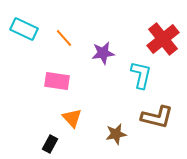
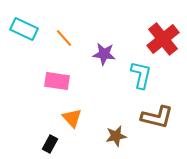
purple star: moved 1 px right, 1 px down; rotated 15 degrees clockwise
brown star: moved 2 px down
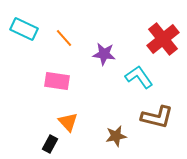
cyan L-shape: moved 2 px left, 2 px down; rotated 48 degrees counterclockwise
orange triangle: moved 4 px left, 4 px down
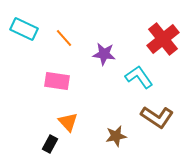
brown L-shape: rotated 20 degrees clockwise
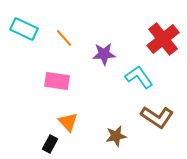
purple star: rotated 10 degrees counterclockwise
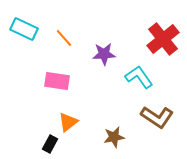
orange triangle: rotated 35 degrees clockwise
brown star: moved 2 px left, 1 px down
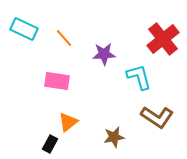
cyan L-shape: rotated 20 degrees clockwise
